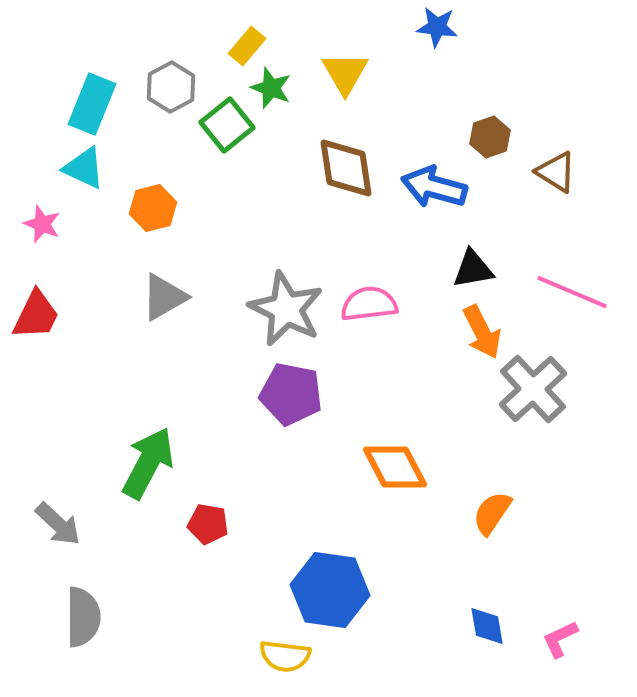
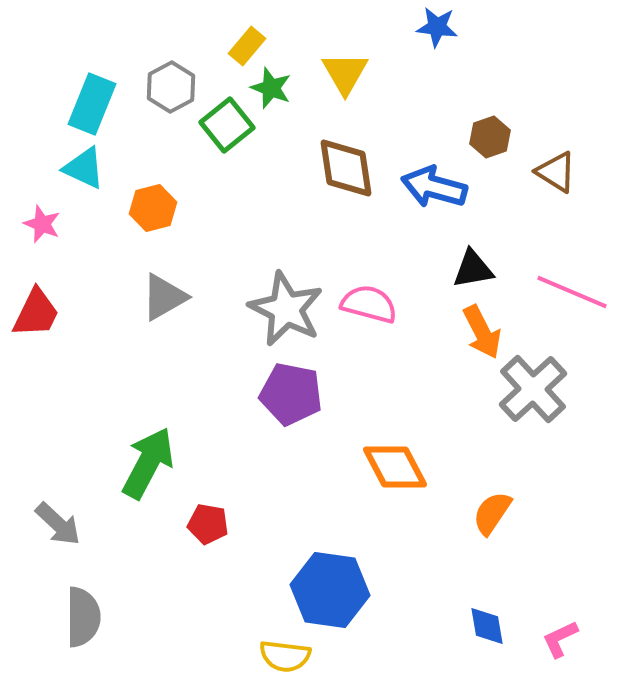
pink semicircle: rotated 22 degrees clockwise
red trapezoid: moved 2 px up
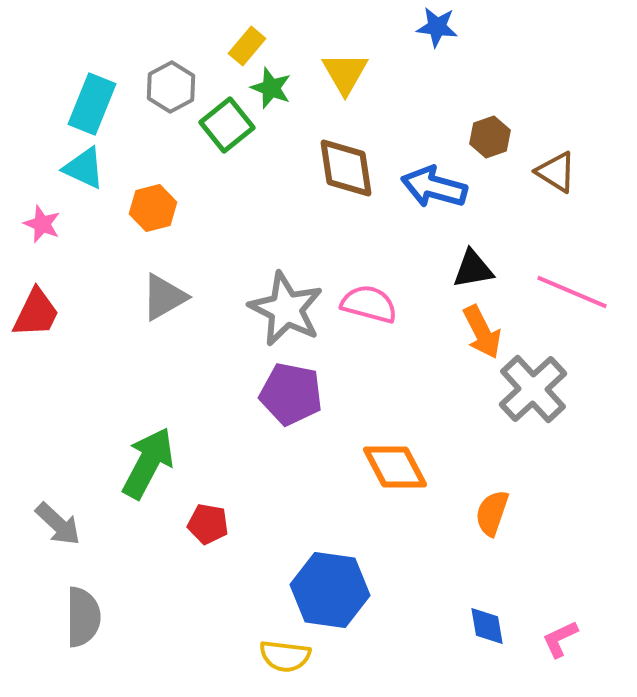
orange semicircle: rotated 15 degrees counterclockwise
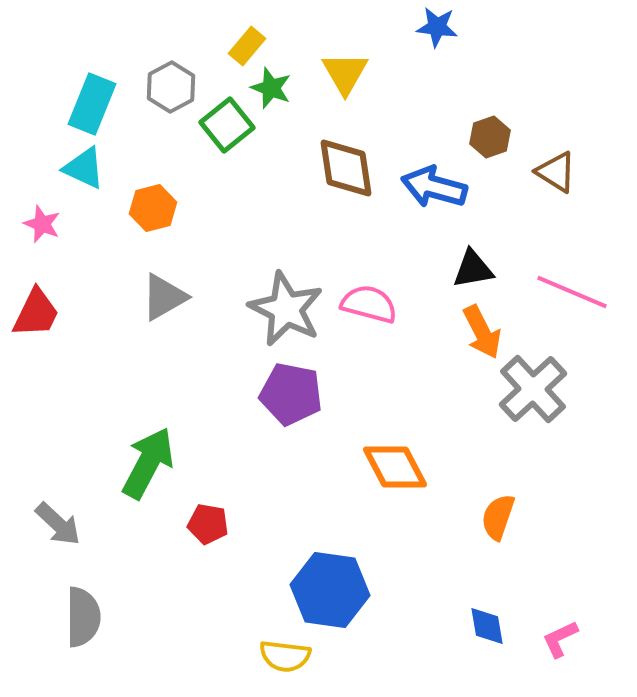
orange semicircle: moved 6 px right, 4 px down
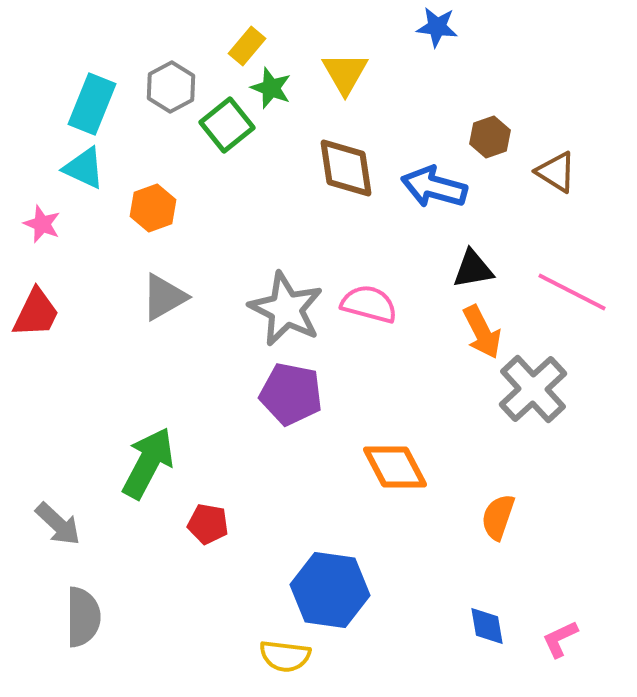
orange hexagon: rotated 6 degrees counterclockwise
pink line: rotated 4 degrees clockwise
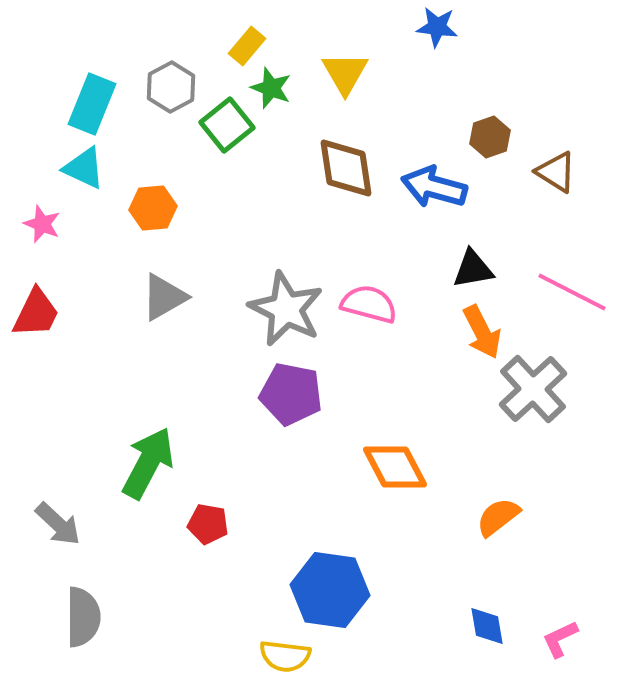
orange hexagon: rotated 15 degrees clockwise
orange semicircle: rotated 33 degrees clockwise
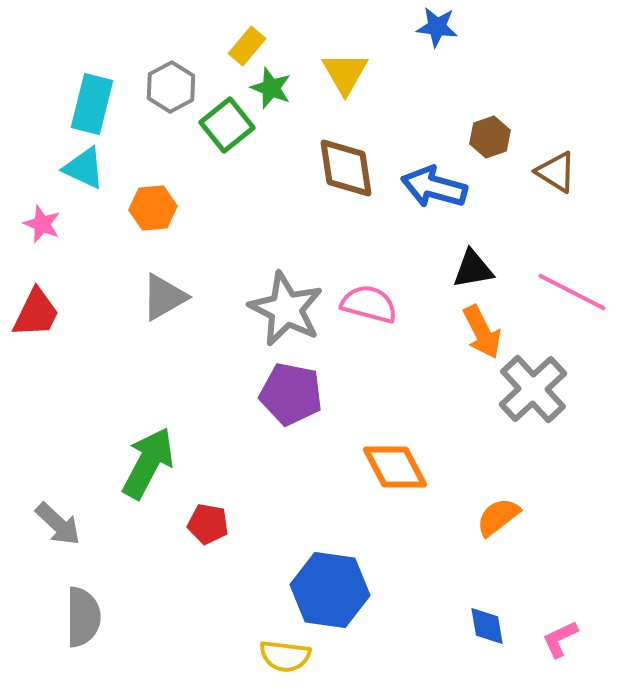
cyan rectangle: rotated 8 degrees counterclockwise
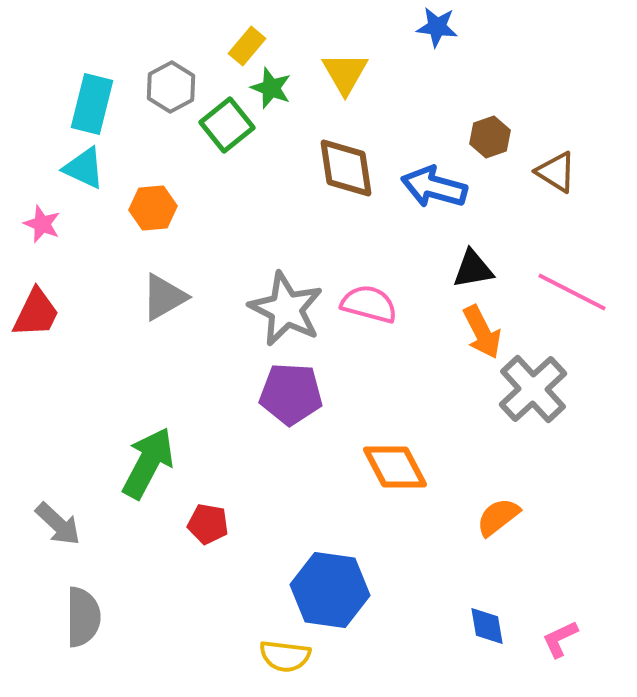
purple pentagon: rotated 8 degrees counterclockwise
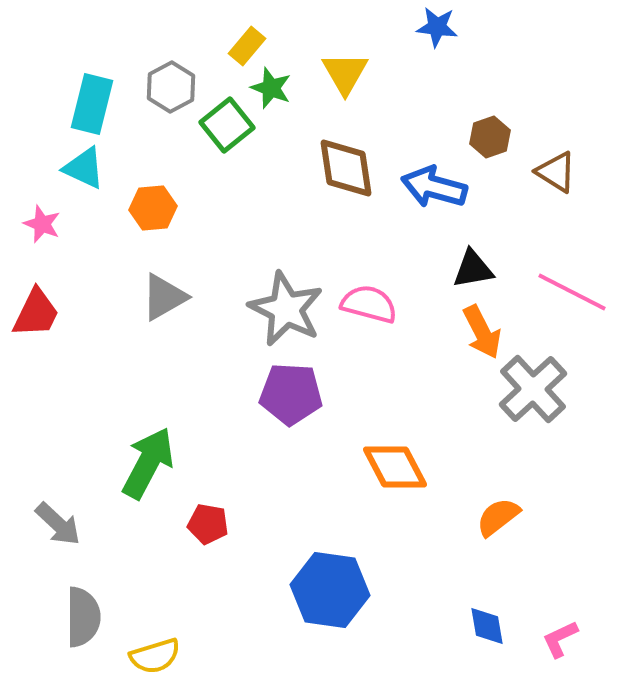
yellow semicircle: moved 130 px left; rotated 24 degrees counterclockwise
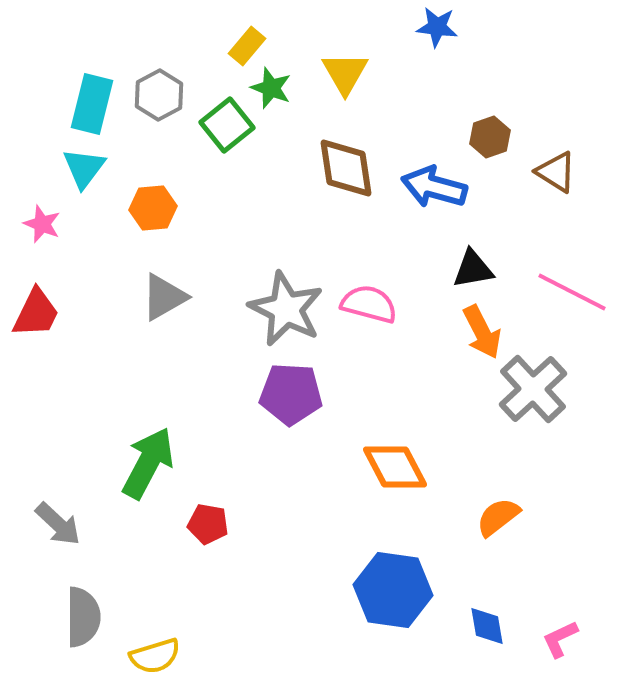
gray hexagon: moved 12 px left, 8 px down
cyan triangle: rotated 42 degrees clockwise
blue hexagon: moved 63 px right
